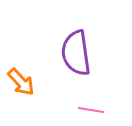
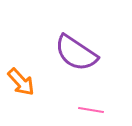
purple semicircle: rotated 48 degrees counterclockwise
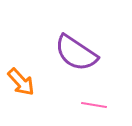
pink line: moved 3 px right, 5 px up
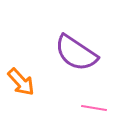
pink line: moved 3 px down
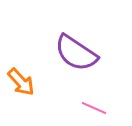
pink line: rotated 15 degrees clockwise
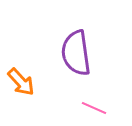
purple semicircle: rotated 48 degrees clockwise
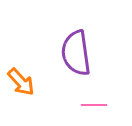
pink line: moved 3 px up; rotated 25 degrees counterclockwise
